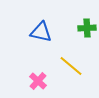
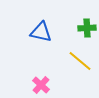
yellow line: moved 9 px right, 5 px up
pink cross: moved 3 px right, 4 px down
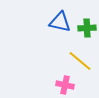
blue triangle: moved 19 px right, 10 px up
pink cross: moved 24 px right; rotated 30 degrees counterclockwise
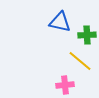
green cross: moved 7 px down
pink cross: rotated 18 degrees counterclockwise
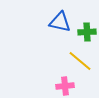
green cross: moved 3 px up
pink cross: moved 1 px down
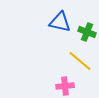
green cross: rotated 24 degrees clockwise
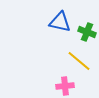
yellow line: moved 1 px left
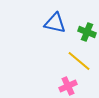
blue triangle: moved 5 px left, 1 px down
pink cross: moved 3 px right; rotated 18 degrees counterclockwise
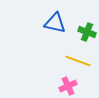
yellow line: moved 1 px left; rotated 20 degrees counterclockwise
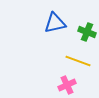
blue triangle: rotated 25 degrees counterclockwise
pink cross: moved 1 px left, 1 px up
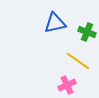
yellow line: rotated 15 degrees clockwise
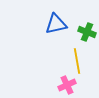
blue triangle: moved 1 px right, 1 px down
yellow line: moved 1 px left; rotated 45 degrees clockwise
